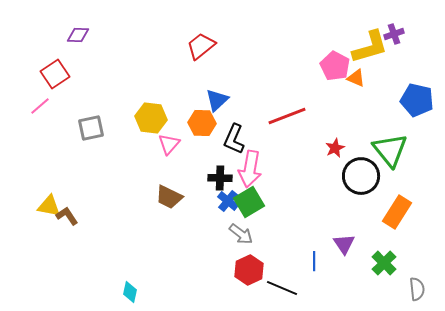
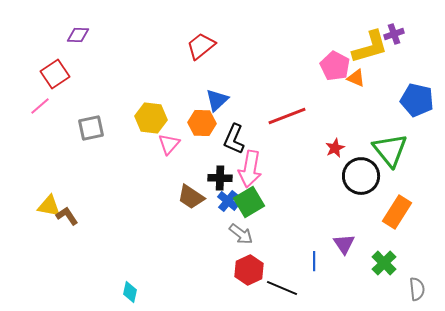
brown trapezoid: moved 22 px right; rotated 8 degrees clockwise
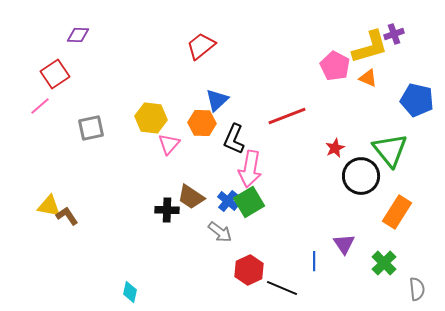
orange triangle: moved 12 px right
black cross: moved 53 px left, 32 px down
gray arrow: moved 21 px left, 2 px up
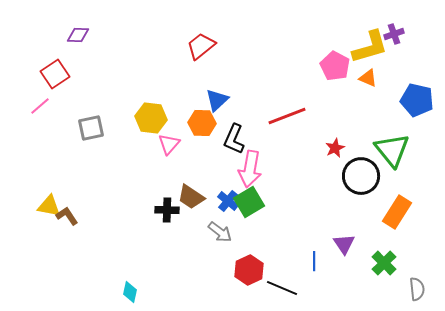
green triangle: moved 2 px right
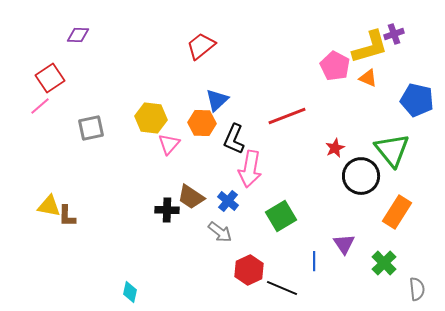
red square: moved 5 px left, 4 px down
green square: moved 32 px right, 14 px down
brown L-shape: rotated 145 degrees counterclockwise
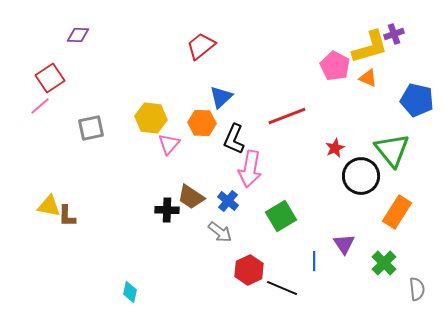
blue triangle: moved 4 px right, 3 px up
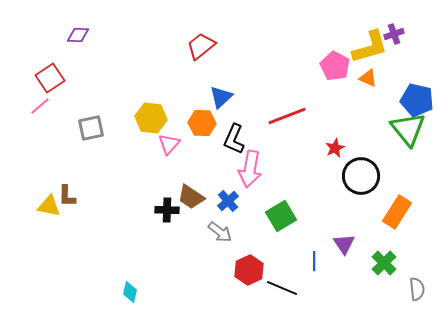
green triangle: moved 16 px right, 21 px up
blue cross: rotated 10 degrees clockwise
brown L-shape: moved 20 px up
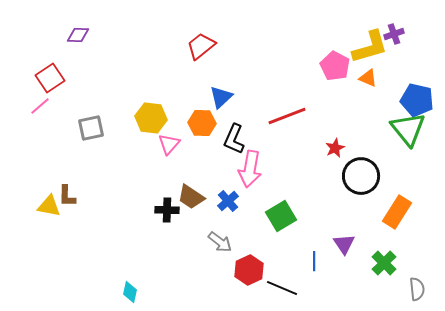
gray arrow: moved 10 px down
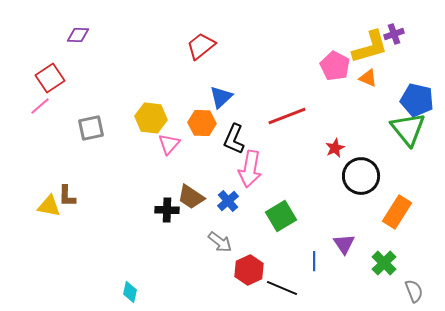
gray semicircle: moved 3 px left, 2 px down; rotated 15 degrees counterclockwise
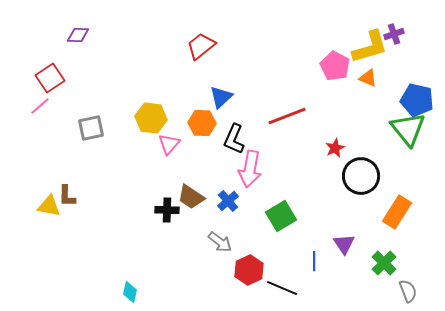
gray semicircle: moved 6 px left
